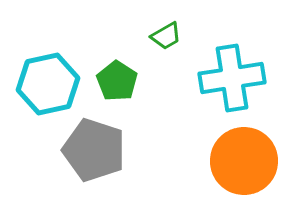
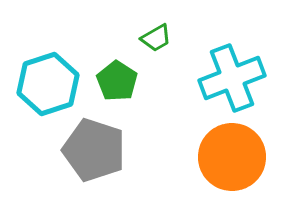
green trapezoid: moved 10 px left, 2 px down
cyan cross: rotated 12 degrees counterclockwise
cyan hexagon: rotated 6 degrees counterclockwise
orange circle: moved 12 px left, 4 px up
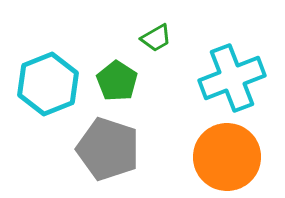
cyan hexagon: rotated 4 degrees counterclockwise
gray pentagon: moved 14 px right, 1 px up
orange circle: moved 5 px left
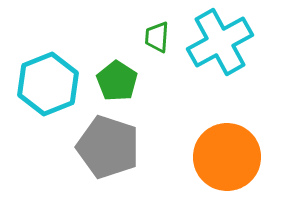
green trapezoid: moved 1 px right, 1 px up; rotated 124 degrees clockwise
cyan cross: moved 12 px left, 36 px up; rotated 8 degrees counterclockwise
gray pentagon: moved 2 px up
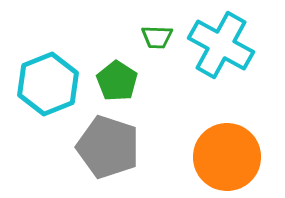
green trapezoid: rotated 92 degrees counterclockwise
cyan cross: moved 1 px right, 3 px down; rotated 32 degrees counterclockwise
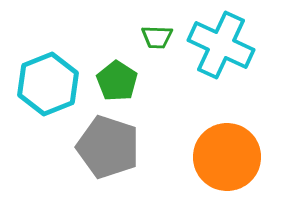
cyan cross: rotated 4 degrees counterclockwise
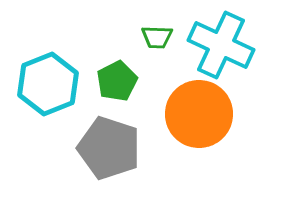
green pentagon: rotated 12 degrees clockwise
gray pentagon: moved 1 px right, 1 px down
orange circle: moved 28 px left, 43 px up
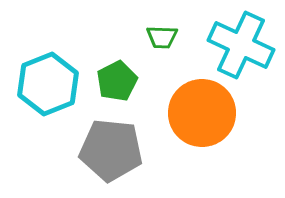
green trapezoid: moved 5 px right
cyan cross: moved 20 px right
orange circle: moved 3 px right, 1 px up
gray pentagon: moved 2 px right, 2 px down; rotated 12 degrees counterclockwise
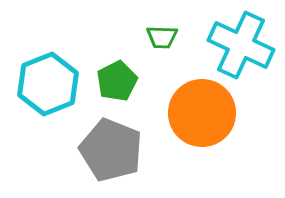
gray pentagon: rotated 16 degrees clockwise
